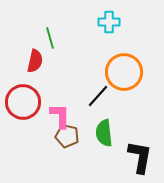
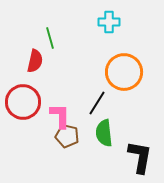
black line: moved 1 px left, 7 px down; rotated 10 degrees counterclockwise
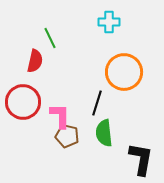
green line: rotated 10 degrees counterclockwise
black line: rotated 15 degrees counterclockwise
black L-shape: moved 1 px right, 2 px down
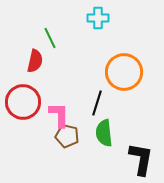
cyan cross: moved 11 px left, 4 px up
pink L-shape: moved 1 px left, 1 px up
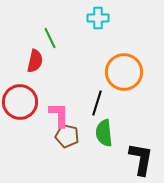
red circle: moved 3 px left
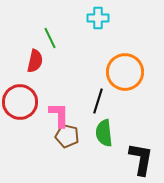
orange circle: moved 1 px right
black line: moved 1 px right, 2 px up
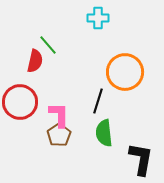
green line: moved 2 px left, 7 px down; rotated 15 degrees counterclockwise
brown pentagon: moved 8 px left, 1 px up; rotated 25 degrees clockwise
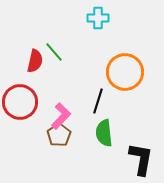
green line: moved 6 px right, 7 px down
pink L-shape: moved 2 px right, 1 px down; rotated 44 degrees clockwise
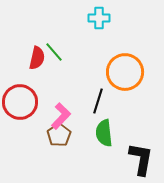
cyan cross: moved 1 px right
red semicircle: moved 2 px right, 3 px up
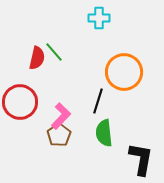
orange circle: moved 1 px left
